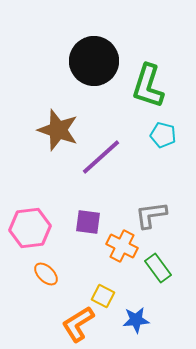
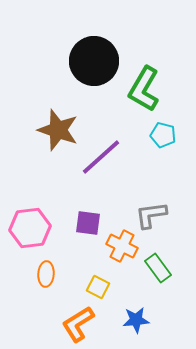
green L-shape: moved 4 px left, 3 px down; rotated 12 degrees clockwise
purple square: moved 1 px down
orange ellipse: rotated 50 degrees clockwise
yellow square: moved 5 px left, 9 px up
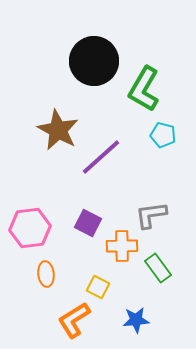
brown star: rotated 9 degrees clockwise
purple square: rotated 20 degrees clockwise
orange cross: rotated 28 degrees counterclockwise
orange ellipse: rotated 10 degrees counterclockwise
orange L-shape: moved 4 px left, 4 px up
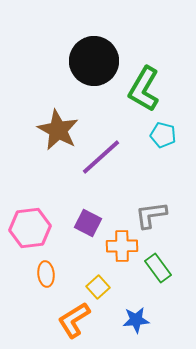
yellow square: rotated 20 degrees clockwise
